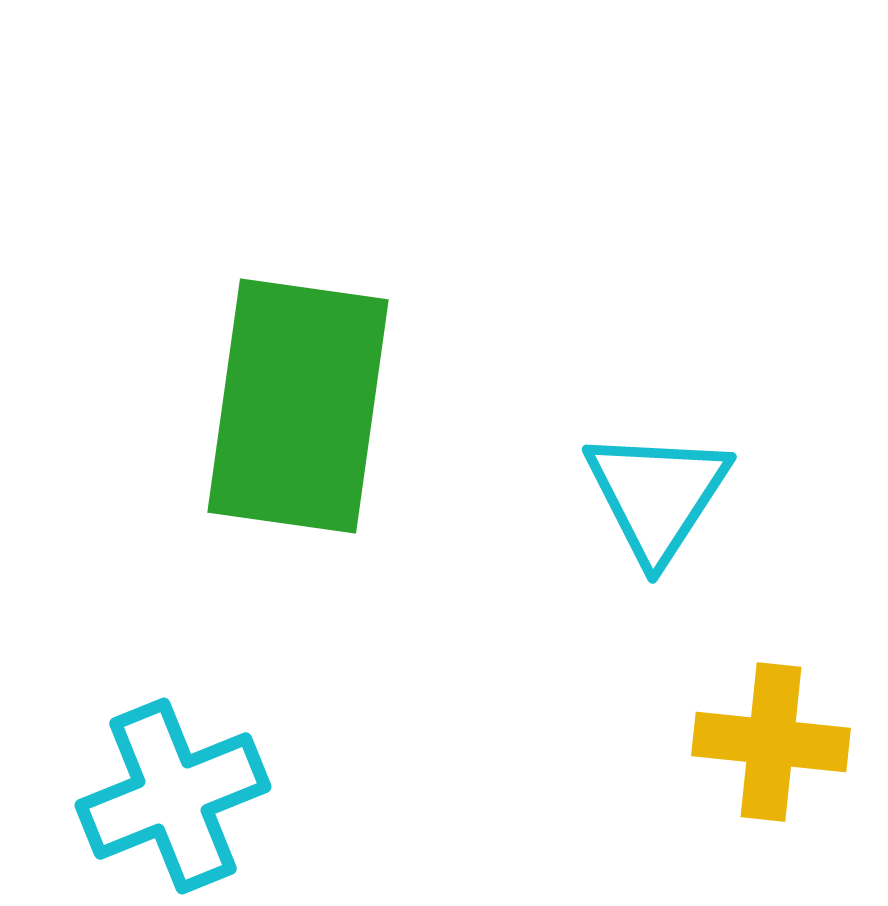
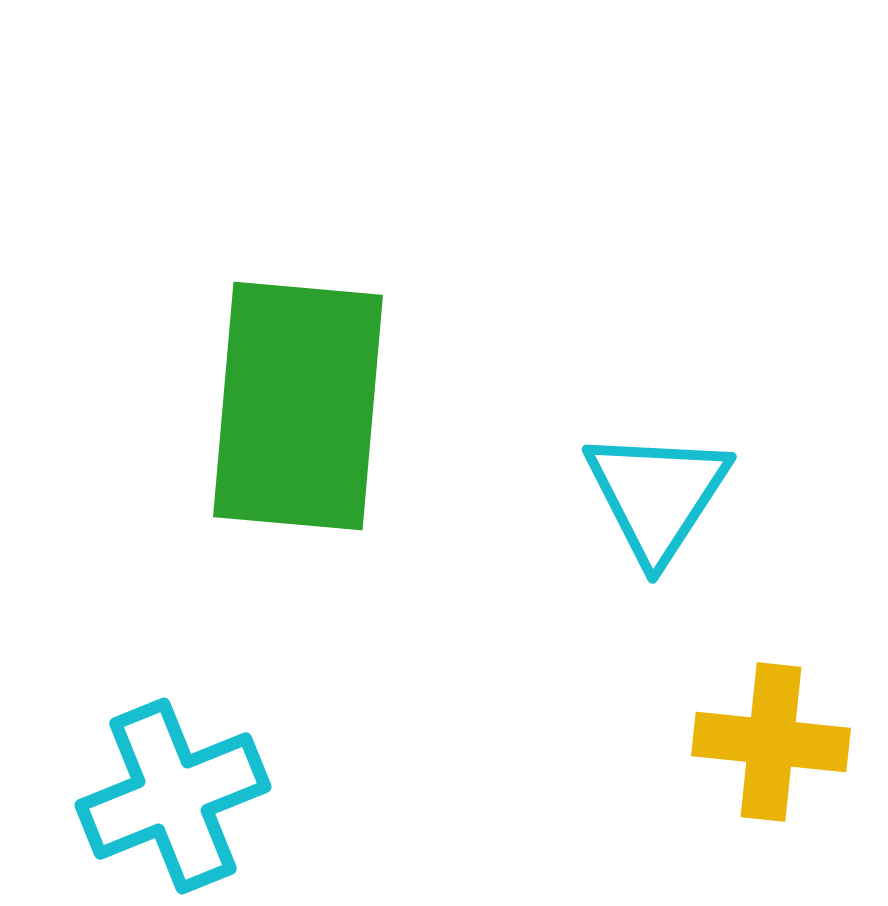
green rectangle: rotated 3 degrees counterclockwise
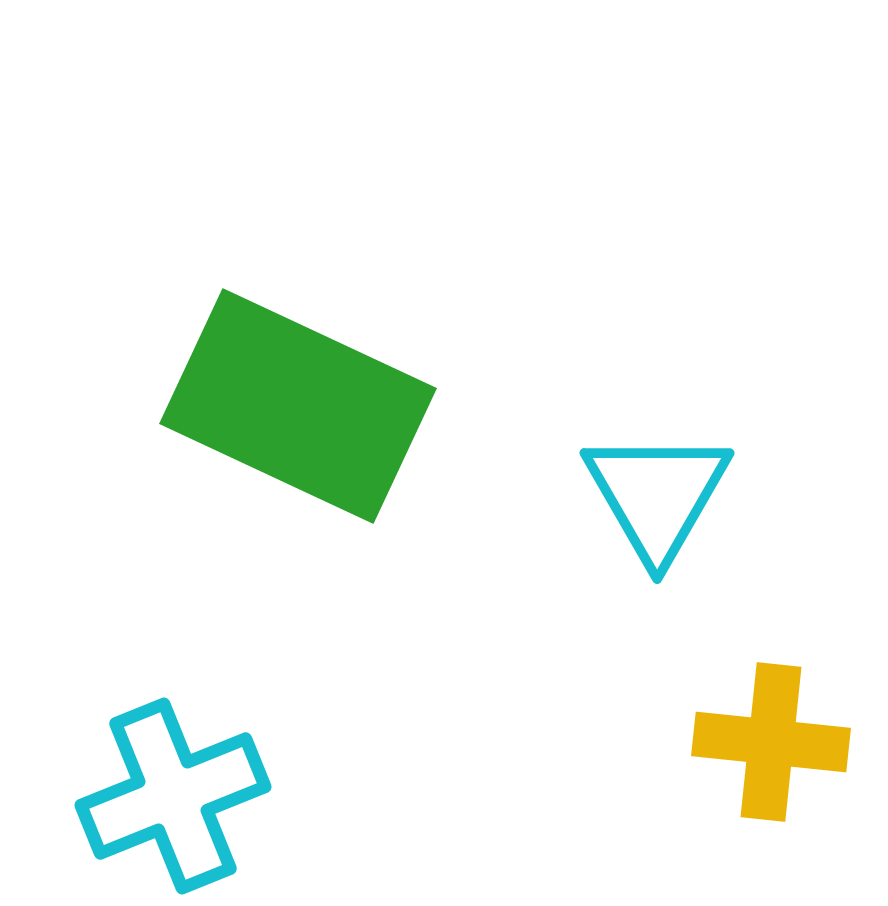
green rectangle: rotated 70 degrees counterclockwise
cyan triangle: rotated 3 degrees counterclockwise
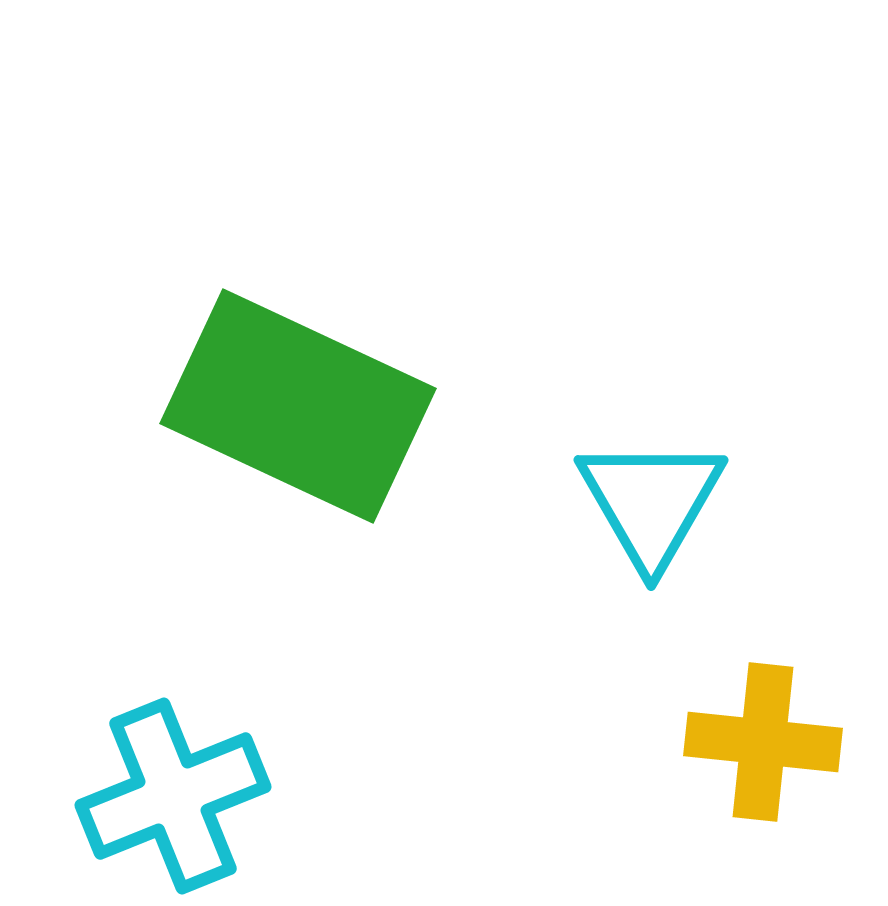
cyan triangle: moved 6 px left, 7 px down
yellow cross: moved 8 px left
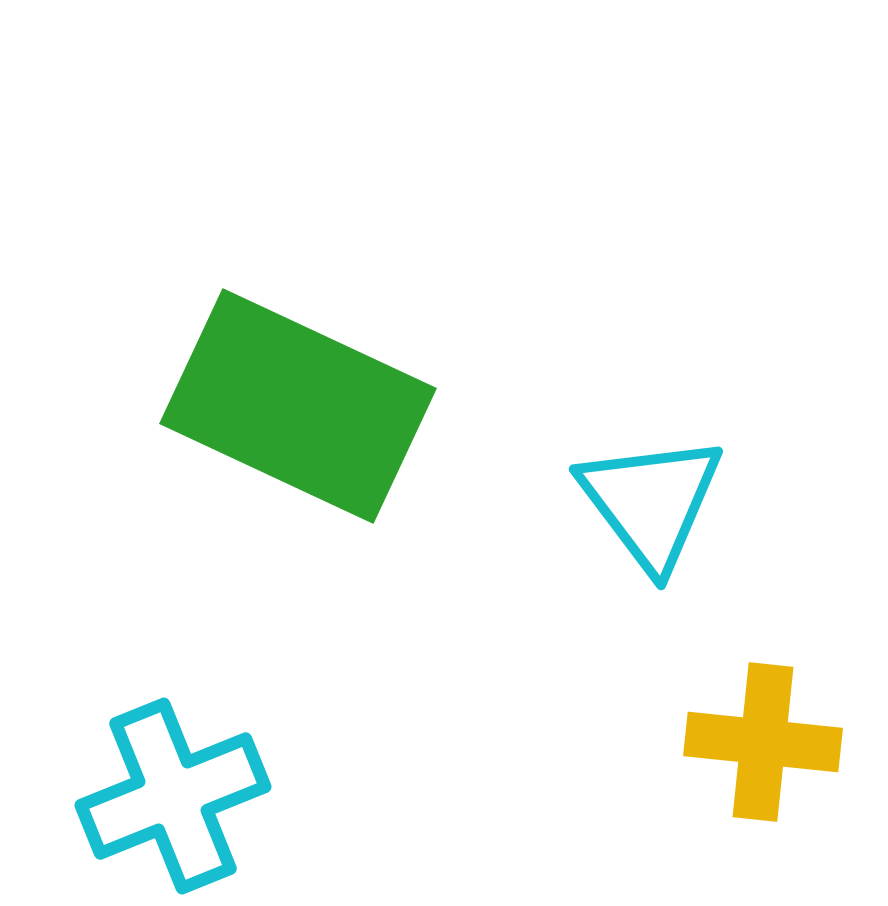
cyan triangle: rotated 7 degrees counterclockwise
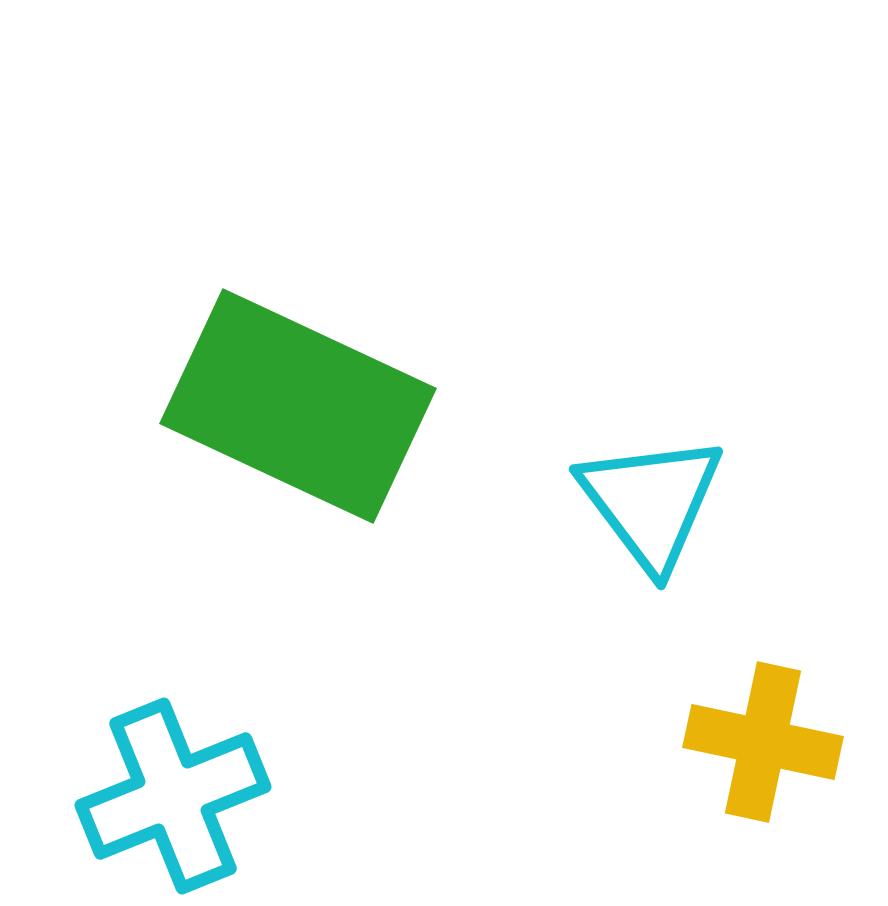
yellow cross: rotated 6 degrees clockwise
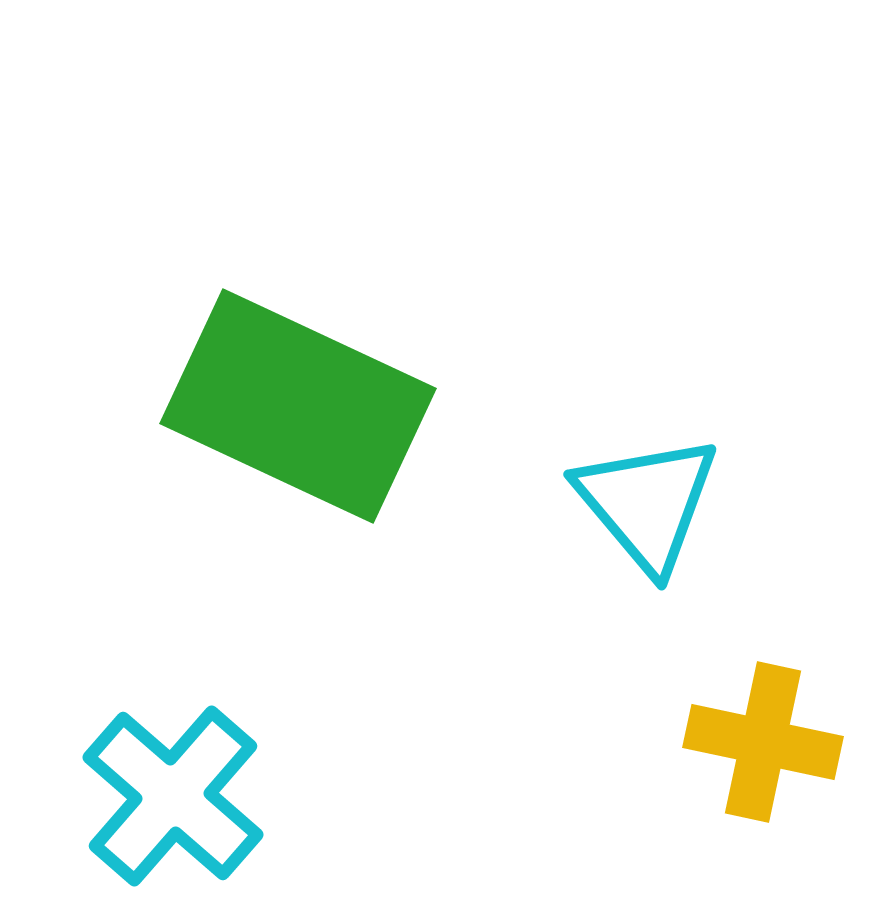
cyan triangle: moved 4 px left, 1 px down; rotated 3 degrees counterclockwise
cyan cross: rotated 27 degrees counterclockwise
